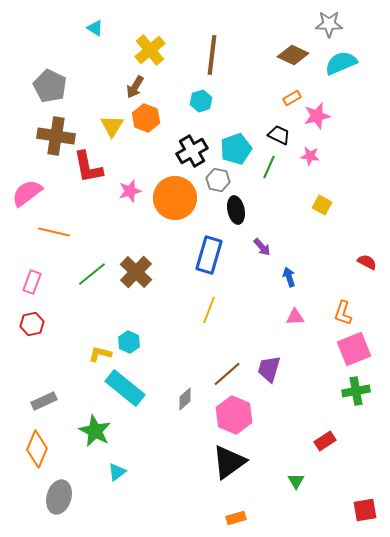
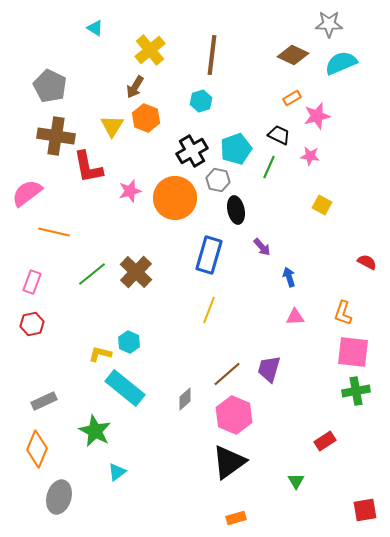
pink square at (354, 349): moved 1 px left, 3 px down; rotated 28 degrees clockwise
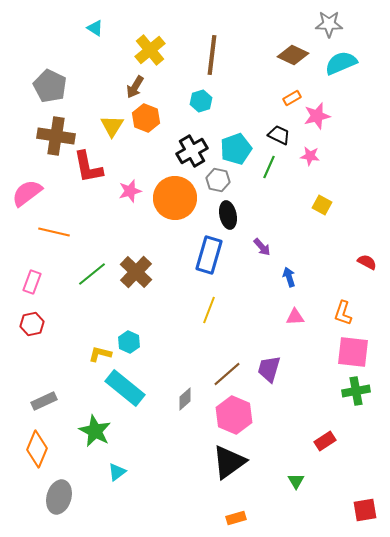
black ellipse at (236, 210): moved 8 px left, 5 px down
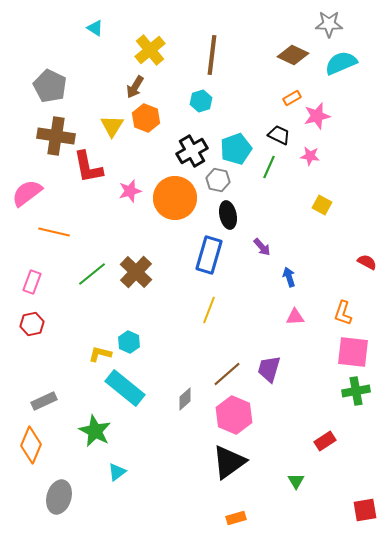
orange diamond at (37, 449): moved 6 px left, 4 px up
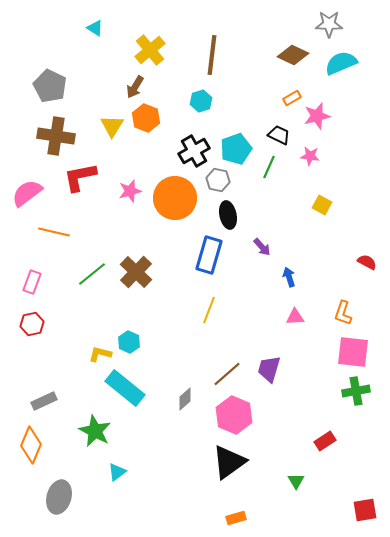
black cross at (192, 151): moved 2 px right
red L-shape at (88, 167): moved 8 px left, 10 px down; rotated 90 degrees clockwise
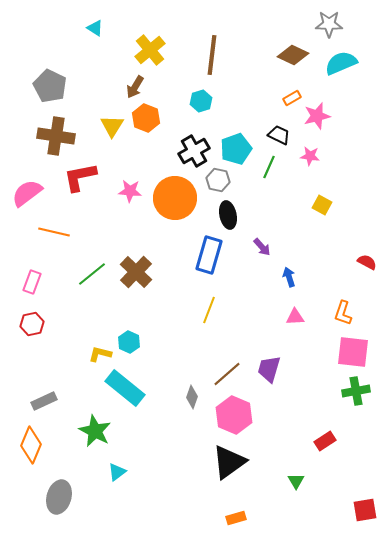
pink star at (130, 191): rotated 20 degrees clockwise
gray diamond at (185, 399): moved 7 px right, 2 px up; rotated 30 degrees counterclockwise
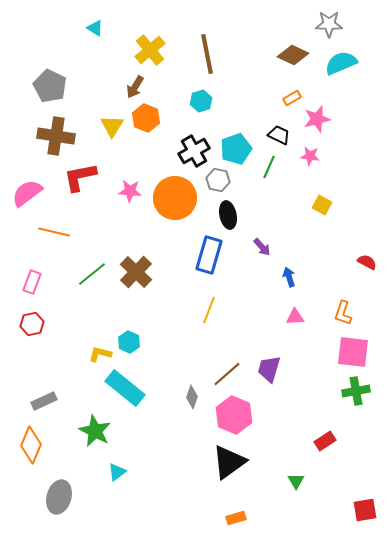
brown line at (212, 55): moved 5 px left, 1 px up; rotated 18 degrees counterclockwise
pink star at (317, 116): moved 3 px down
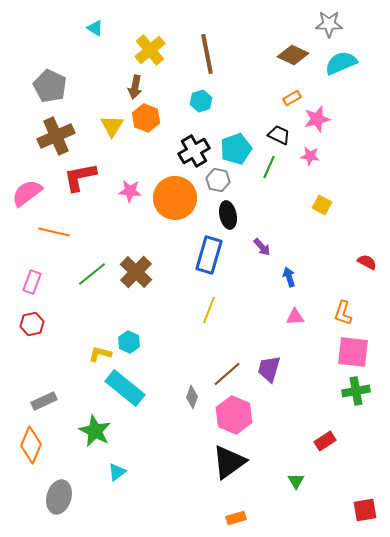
brown arrow at (135, 87): rotated 20 degrees counterclockwise
brown cross at (56, 136): rotated 33 degrees counterclockwise
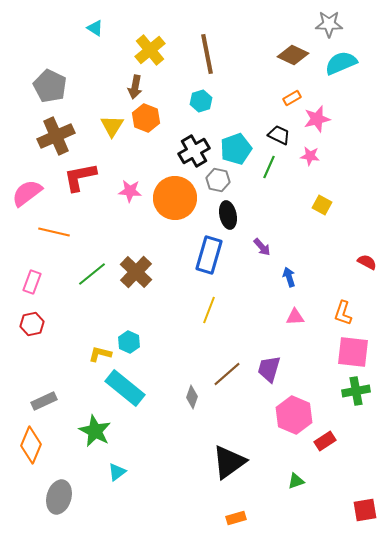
pink hexagon at (234, 415): moved 60 px right
green triangle at (296, 481): rotated 42 degrees clockwise
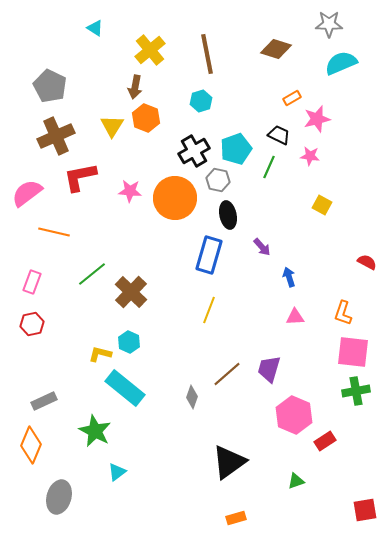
brown diamond at (293, 55): moved 17 px left, 6 px up; rotated 8 degrees counterclockwise
brown cross at (136, 272): moved 5 px left, 20 px down
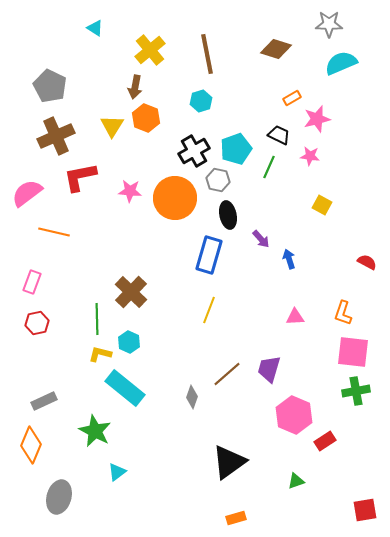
purple arrow at (262, 247): moved 1 px left, 8 px up
green line at (92, 274): moved 5 px right, 45 px down; rotated 52 degrees counterclockwise
blue arrow at (289, 277): moved 18 px up
red hexagon at (32, 324): moved 5 px right, 1 px up
